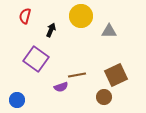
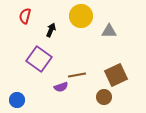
purple square: moved 3 px right
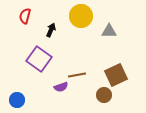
brown circle: moved 2 px up
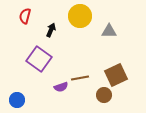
yellow circle: moved 1 px left
brown line: moved 3 px right, 3 px down
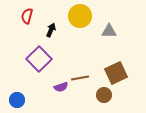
red semicircle: moved 2 px right
purple square: rotated 10 degrees clockwise
brown square: moved 2 px up
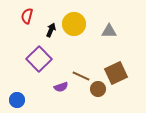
yellow circle: moved 6 px left, 8 px down
brown line: moved 1 px right, 2 px up; rotated 36 degrees clockwise
brown circle: moved 6 px left, 6 px up
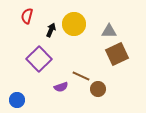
brown square: moved 1 px right, 19 px up
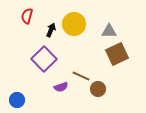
purple square: moved 5 px right
